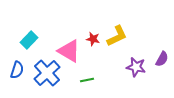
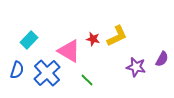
green line: rotated 56 degrees clockwise
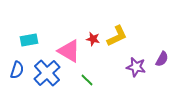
cyan rectangle: rotated 36 degrees clockwise
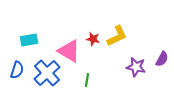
green line: rotated 56 degrees clockwise
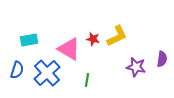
pink triangle: moved 2 px up
purple semicircle: rotated 21 degrees counterclockwise
